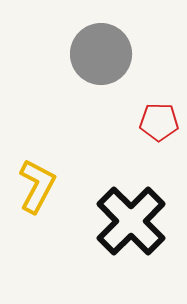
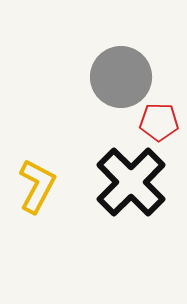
gray circle: moved 20 px right, 23 px down
black cross: moved 39 px up
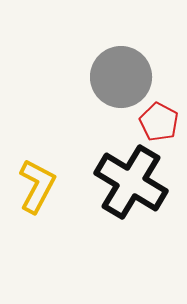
red pentagon: rotated 27 degrees clockwise
black cross: rotated 14 degrees counterclockwise
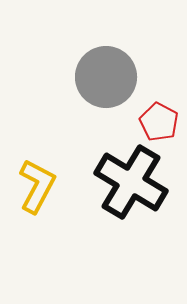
gray circle: moved 15 px left
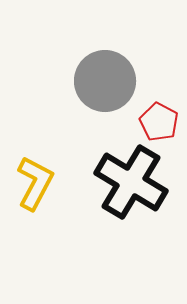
gray circle: moved 1 px left, 4 px down
yellow L-shape: moved 2 px left, 3 px up
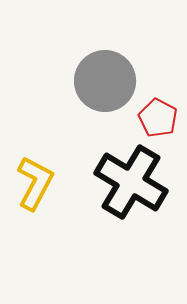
red pentagon: moved 1 px left, 4 px up
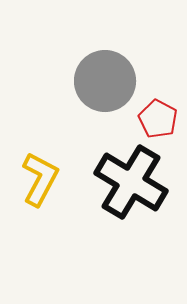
red pentagon: moved 1 px down
yellow L-shape: moved 5 px right, 4 px up
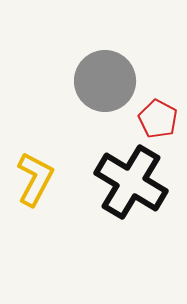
yellow L-shape: moved 5 px left
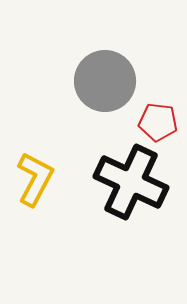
red pentagon: moved 3 px down; rotated 21 degrees counterclockwise
black cross: rotated 6 degrees counterclockwise
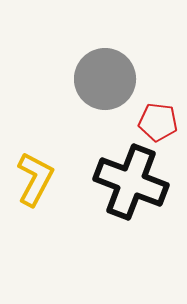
gray circle: moved 2 px up
black cross: rotated 4 degrees counterclockwise
